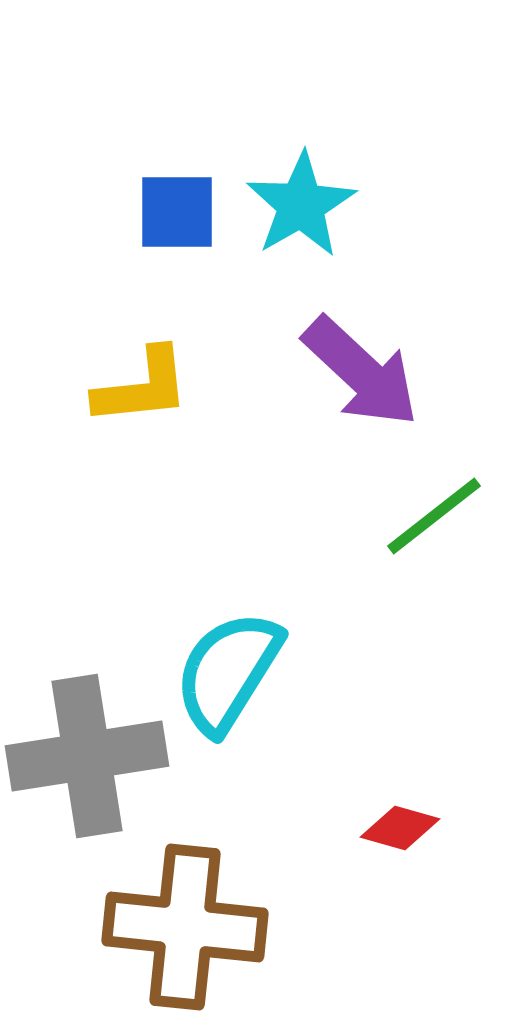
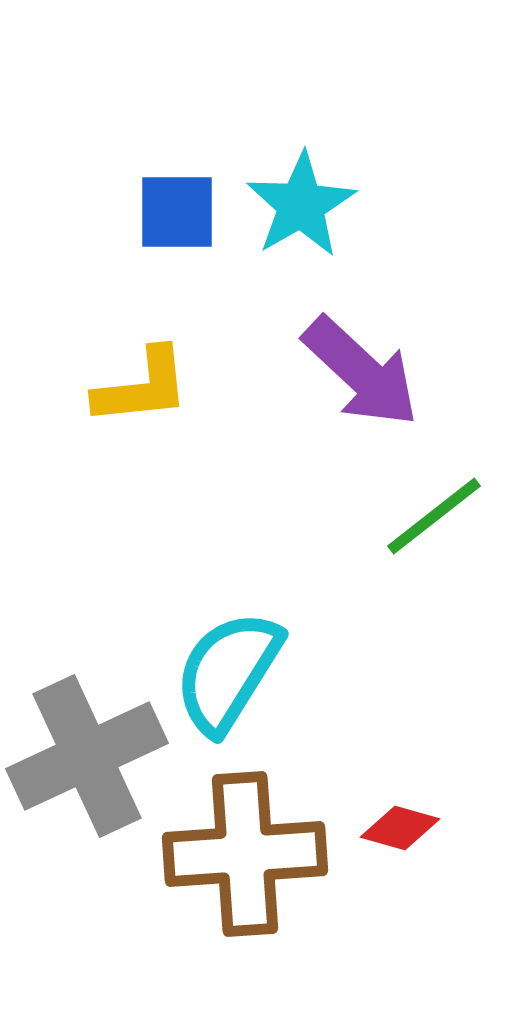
gray cross: rotated 16 degrees counterclockwise
brown cross: moved 60 px right, 73 px up; rotated 10 degrees counterclockwise
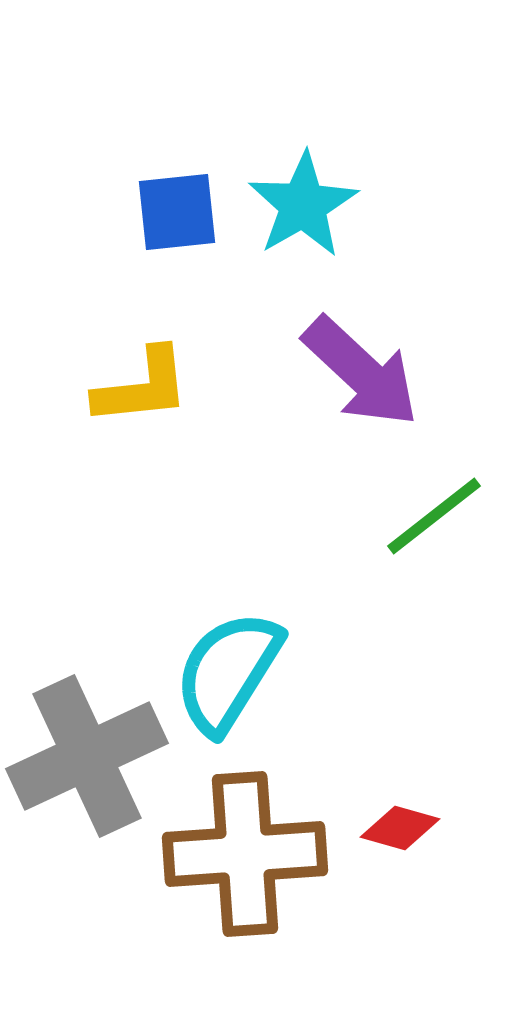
cyan star: moved 2 px right
blue square: rotated 6 degrees counterclockwise
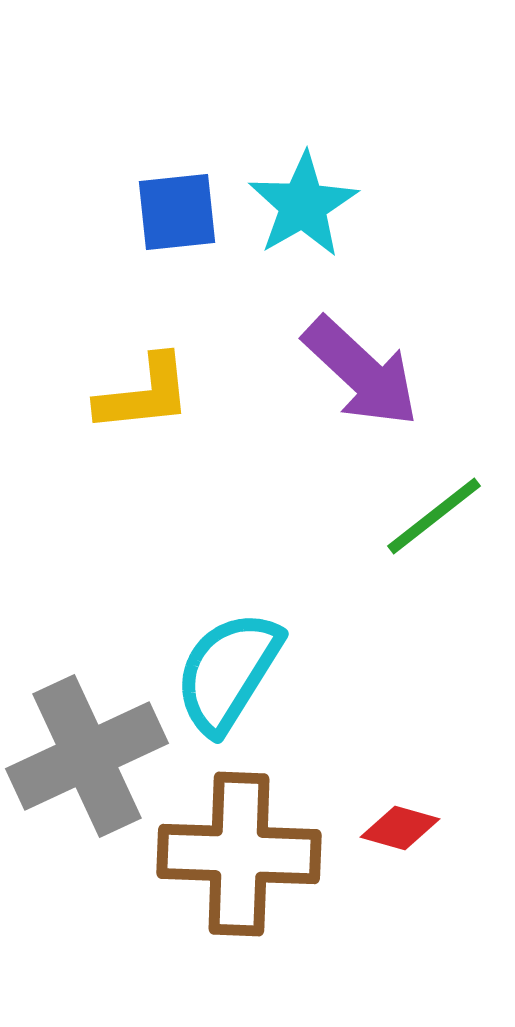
yellow L-shape: moved 2 px right, 7 px down
brown cross: moved 6 px left; rotated 6 degrees clockwise
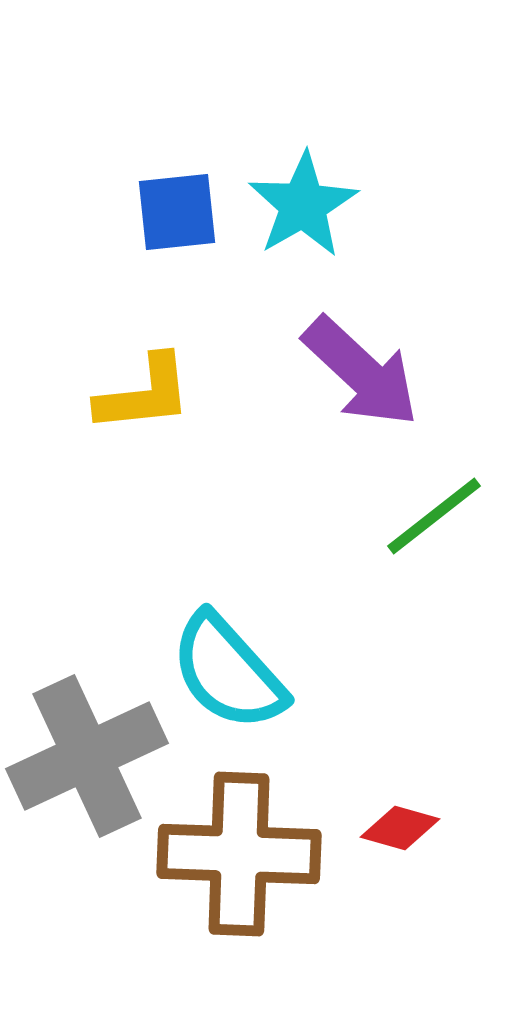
cyan semicircle: rotated 74 degrees counterclockwise
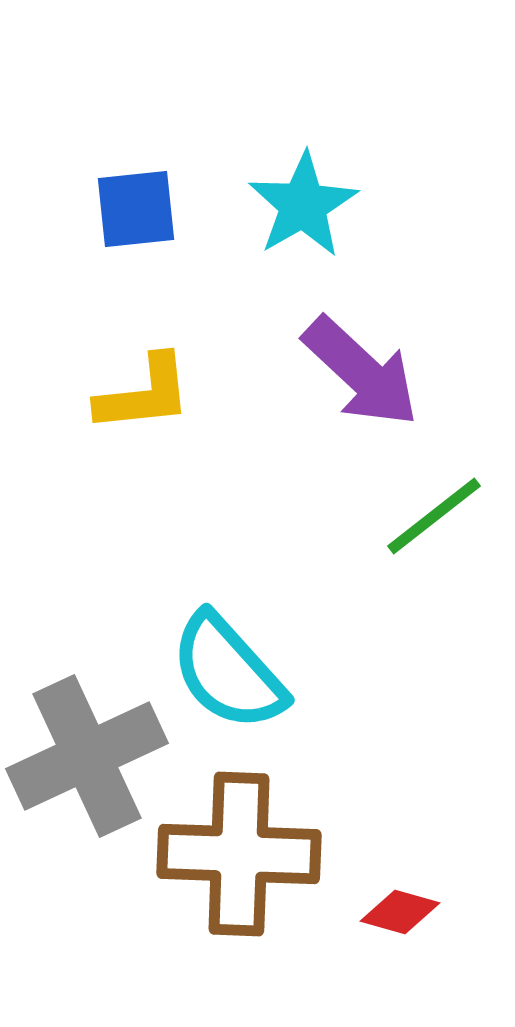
blue square: moved 41 px left, 3 px up
red diamond: moved 84 px down
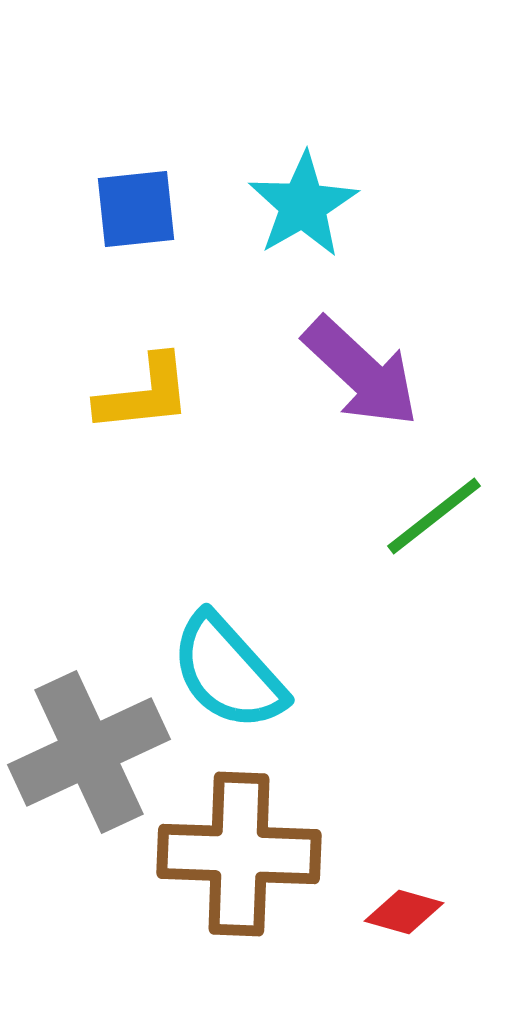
gray cross: moved 2 px right, 4 px up
red diamond: moved 4 px right
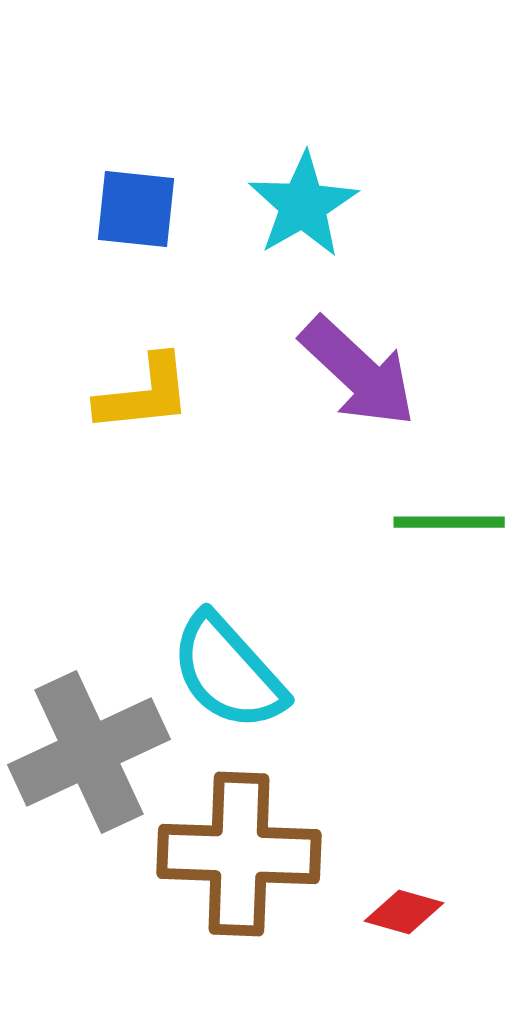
blue square: rotated 12 degrees clockwise
purple arrow: moved 3 px left
green line: moved 15 px right, 6 px down; rotated 38 degrees clockwise
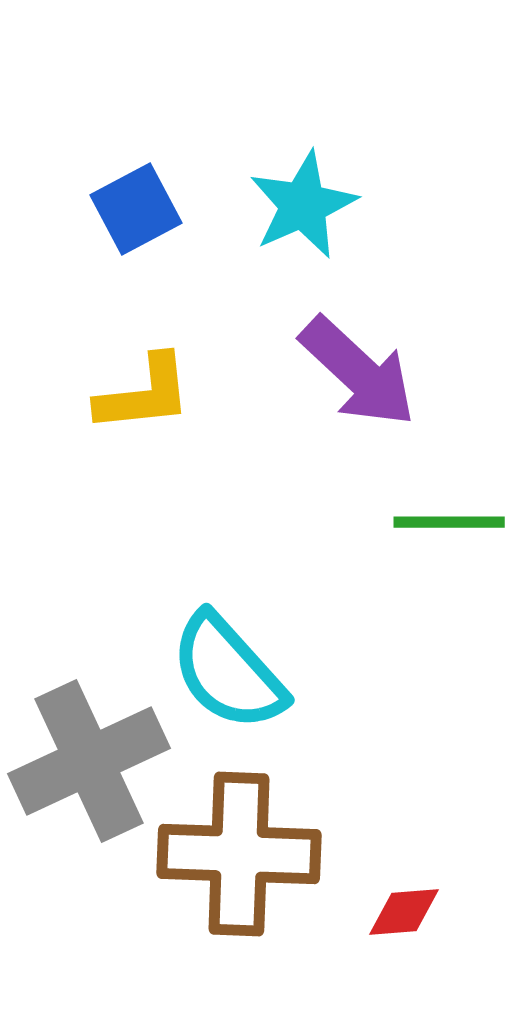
cyan star: rotated 6 degrees clockwise
blue square: rotated 34 degrees counterclockwise
gray cross: moved 9 px down
red diamond: rotated 20 degrees counterclockwise
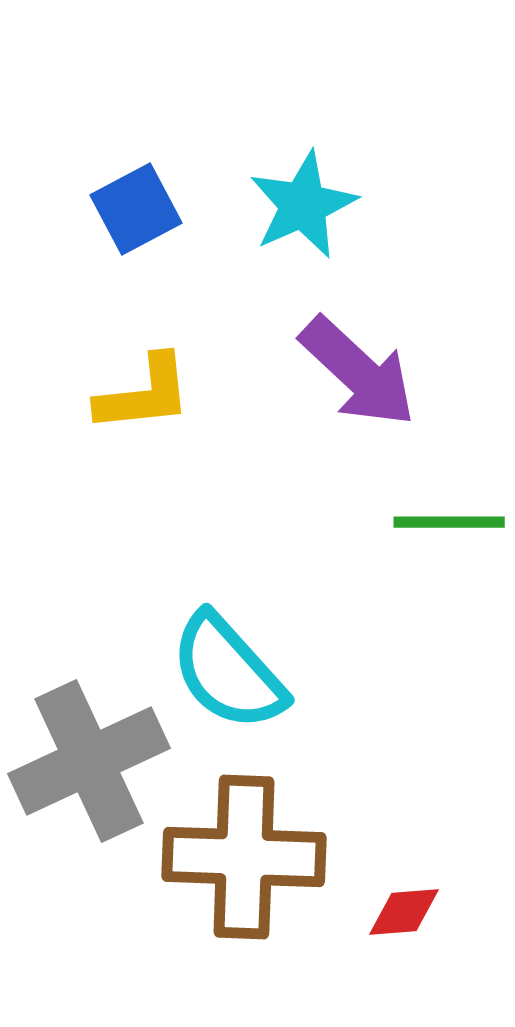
brown cross: moved 5 px right, 3 px down
